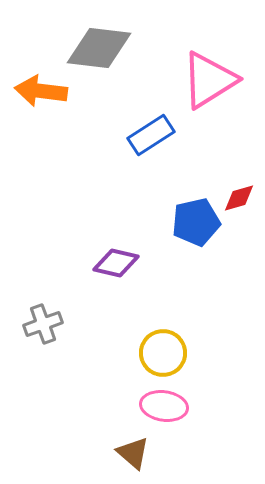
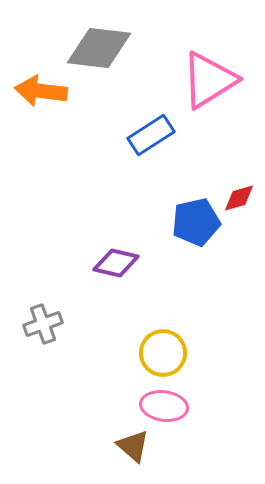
brown triangle: moved 7 px up
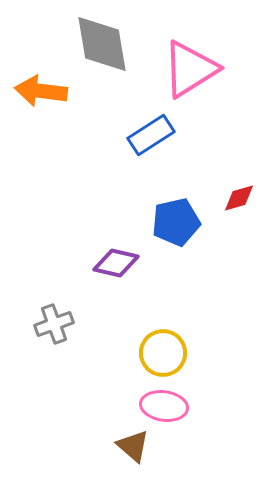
gray diamond: moved 3 px right, 4 px up; rotated 74 degrees clockwise
pink triangle: moved 19 px left, 11 px up
blue pentagon: moved 20 px left
gray cross: moved 11 px right
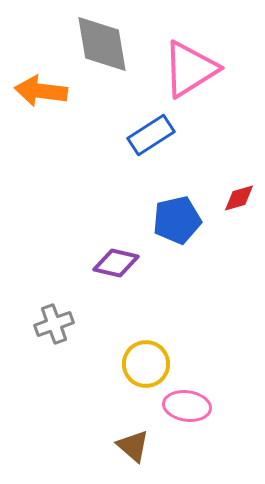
blue pentagon: moved 1 px right, 2 px up
yellow circle: moved 17 px left, 11 px down
pink ellipse: moved 23 px right
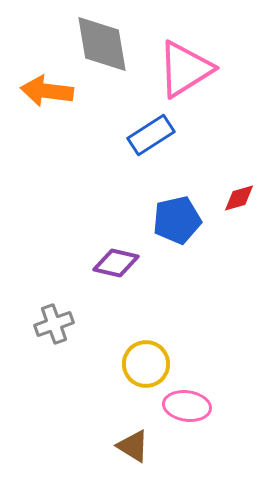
pink triangle: moved 5 px left
orange arrow: moved 6 px right
brown triangle: rotated 9 degrees counterclockwise
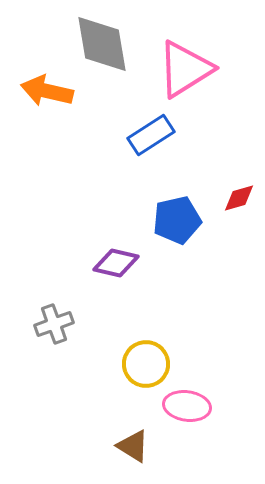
orange arrow: rotated 6 degrees clockwise
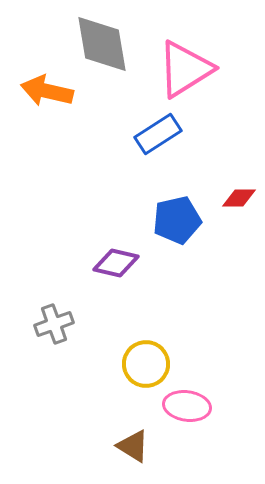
blue rectangle: moved 7 px right, 1 px up
red diamond: rotated 16 degrees clockwise
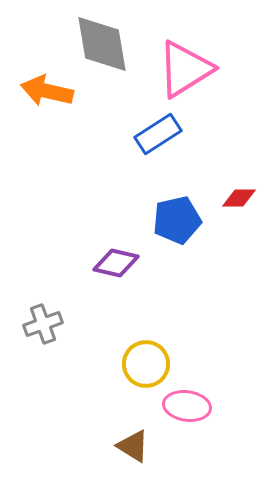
gray cross: moved 11 px left
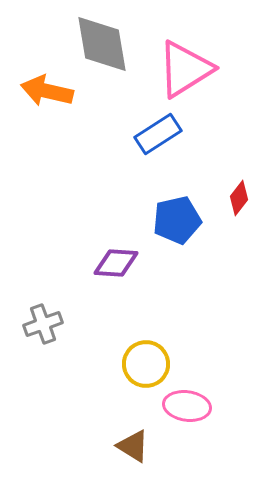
red diamond: rotated 52 degrees counterclockwise
purple diamond: rotated 9 degrees counterclockwise
